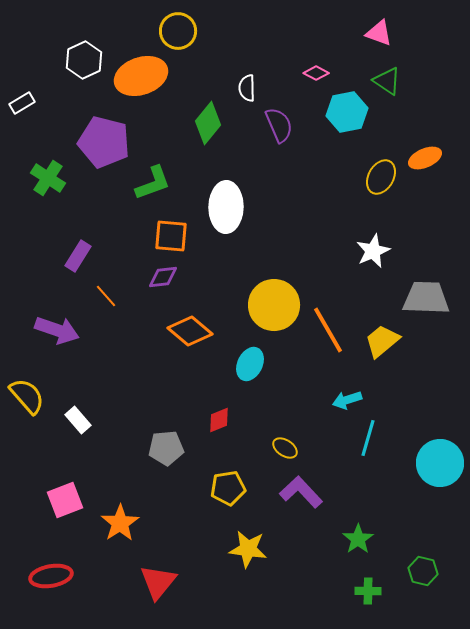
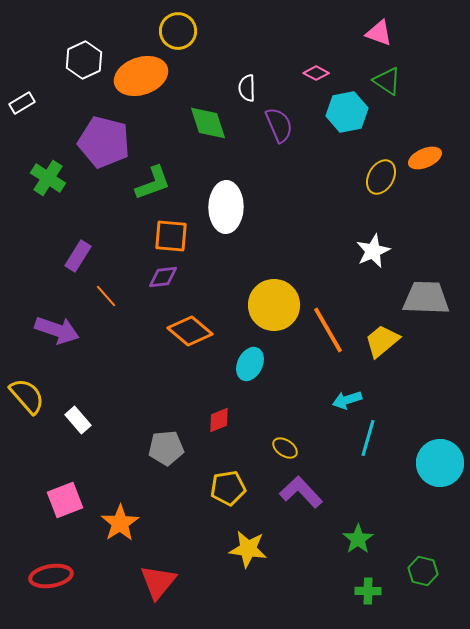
green diamond at (208, 123): rotated 57 degrees counterclockwise
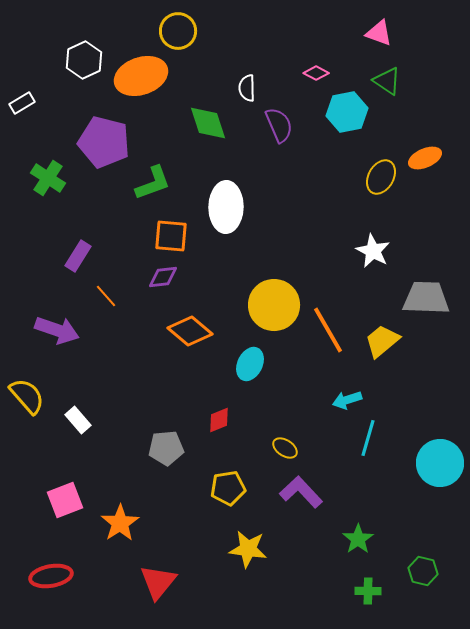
white star at (373, 251): rotated 20 degrees counterclockwise
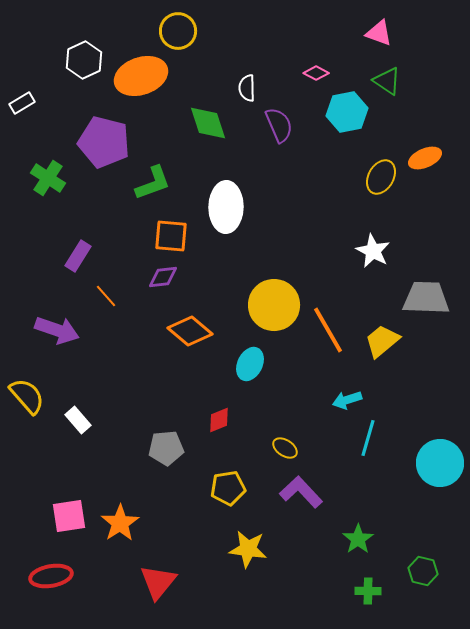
pink square at (65, 500): moved 4 px right, 16 px down; rotated 12 degrees clockwise
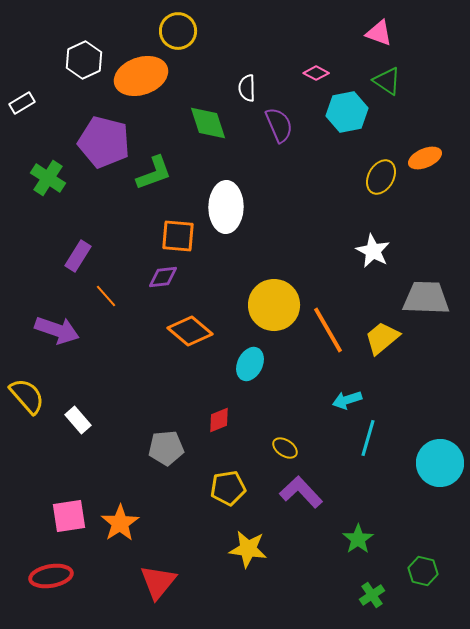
green L-shape at (153, 183): moved 1 px right, 10 px up
orange square at (171, 236): moved 7 px right
yellow trapezoid at (382, 341): moved 3 px up
green cross at (368, 591): moved 4 px right, 4 px down; rotated 35 degrees counterclockwise
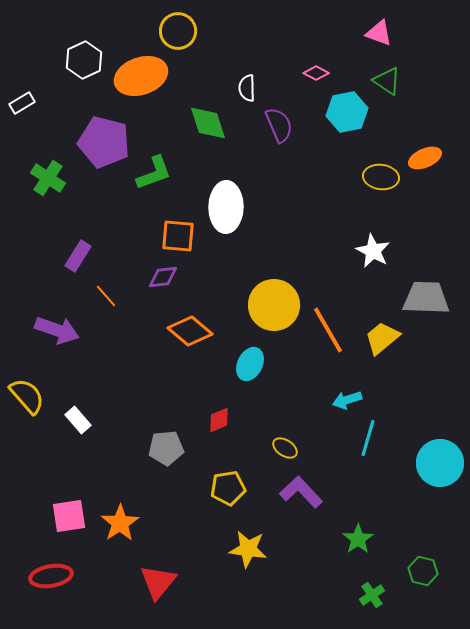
yellow ellipse at (381, 177): rotated 68 degrees clockwise
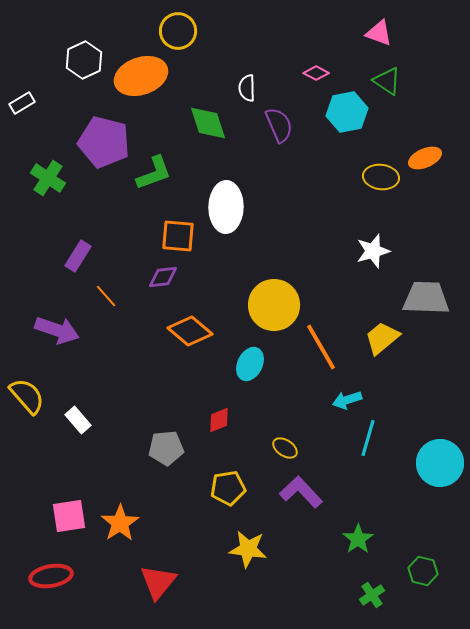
white star at (373, 251): rotated 28 degrees clockwise
orange line at (328, 330): moved 7 px left, 17 px down
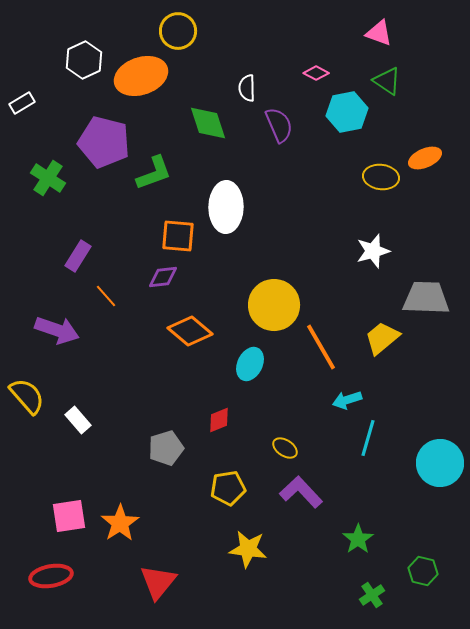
gray pentagon at (166, 448): rotated 12 degrees counterclockwise
